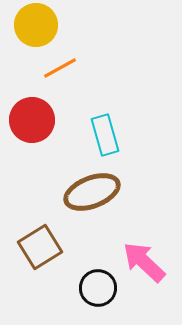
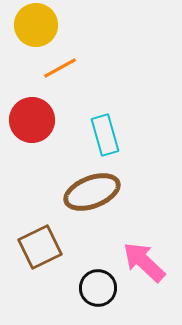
brown square: rotated 6 degrees clockwise
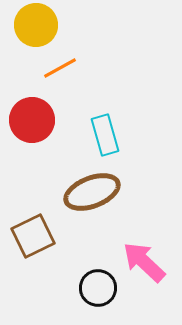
brown square: moved 7 px left, 11 px up
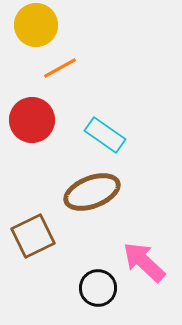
cyan rectangle: rotated 39 degrees counterclockwise
